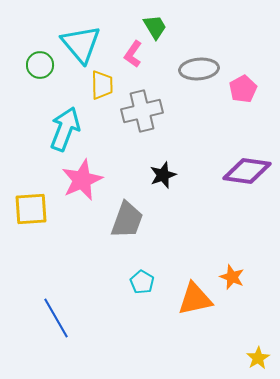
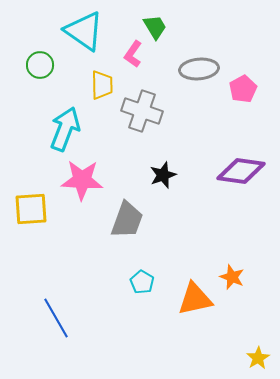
cyan triangle: moved 3 px right, 13 px up; rotated 15 degrees counterclockwise
gray cross: rotated 33 degrees clockwise
purple diamond: moved 6 px left
pink star: rotated 27 degrees clockwise
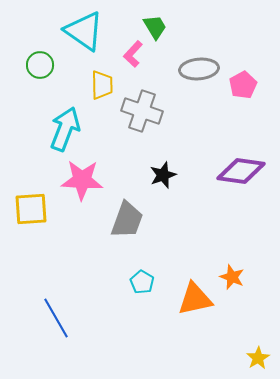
pink L-shape: rotated 8 degrees clockwise
pink pentagon: moved 4 px up
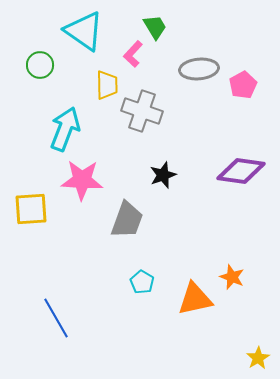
yellow trapezoid: moved 5 px right
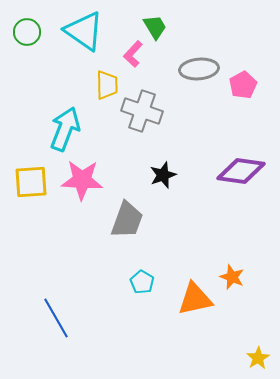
green circle: moved 13 px left, 33 px up
yellow square: moved 27 px up
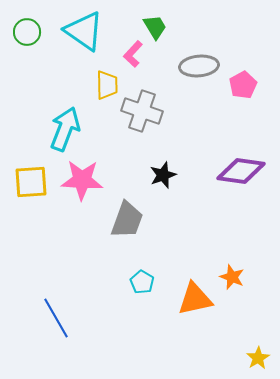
gray ellipse: moved 3 px up
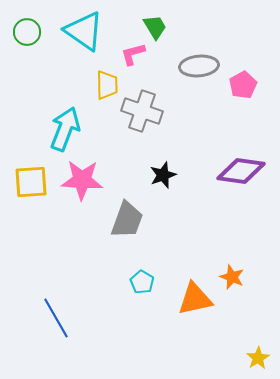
pink L-shape: rotated 32 degrees clockwise
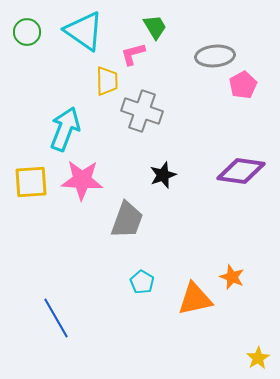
gray ellipse: moved 16 px right, 10 px up
yellow trapezoid: moved 4 px up
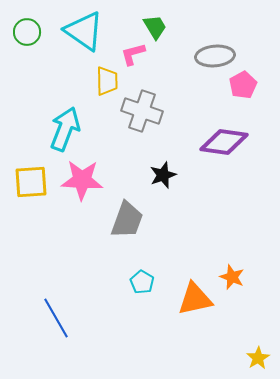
purple diamond: moved 17 px left, 29 px up
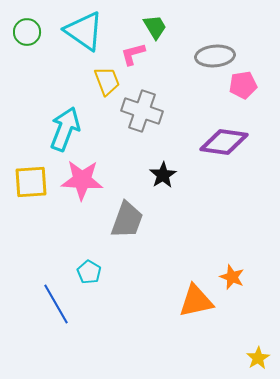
yellow trapezoid: rotated 20 degrees counterclockwise
pink pentagon: rotated 20 degrees clockwise
black star: rotated 12 degrees counterclockwise
cyan pentagon: moved 53 px left, 10 px up
orange triangle: moved 1 px right, 2 px down
blue line: moved 14 px up
